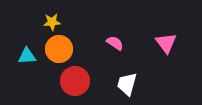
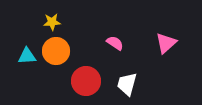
pink triangle: rotated 25 degrees clockwise
orange circle: moved 3 px left, 2 px down
red circle: moved 11 px right
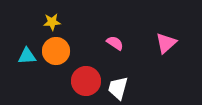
white trapezoid: moved 9 px left, 4 px down
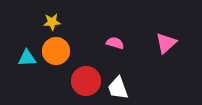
pink semicircle: rotated 18 degrees counterclockwise
cyan triangle: moved 2 px down
white trapezoid: rotated 35 degrees counterclockwise
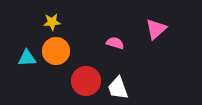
pink triangle: moved 10 px left, 14 px up
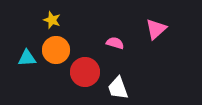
yellow star: moved 2 px up; rotated 24 degrees clockwise
orange circle: moved 1 px up
red circle: moved 1 px left, 9 px up
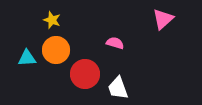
pink triangle: moved 7 px right, 10 px up
red circle: moved 2 px down
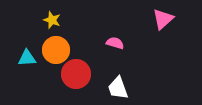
red circle: moved 9 px left
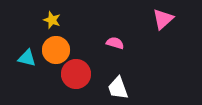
cyan triangle: rotated 18 degrees clockwise
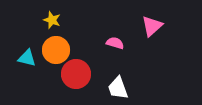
pink triangle: moved 11 px left, 7 px down
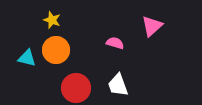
red circle: moved 14 px down
white trapezoid: moved 3 px up
